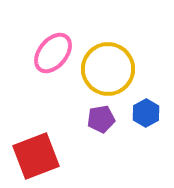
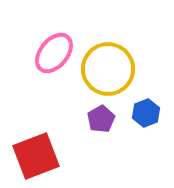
pink ellipse: moved 1 px right
blue hexagon: rotated 8 degrees clockwise
purple pentagon: rotated 20 degrees counterclockwise
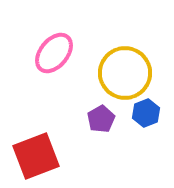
yellow circle: moved 17 px right, 4 px down
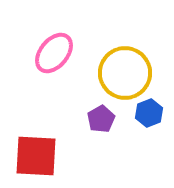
blue hexagon: moved 3 px right
red square: rotated 24 degrees clockwise
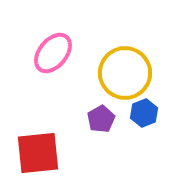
pink ellipse: moved 1 px left
blue hexagon: moved 5 px left
red square: moved 2 px right, 3 px up; rotated 9 degrees counterclockwise
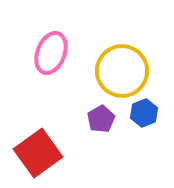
pink ellipse: moved 2 px left; rotated 18 degrees counterclockwise
yellow circle: moved 3 px left, 2 px up
red square: rotated 30 degrees counterclockwise
